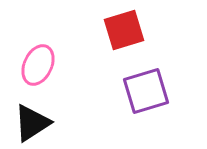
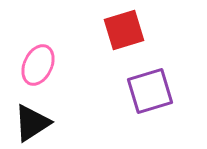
purple square: moved 4 px right
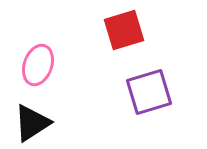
pink ellipse: rotated 6 degrees counterclockwise
purple square: moved 1 px left, 1 px down
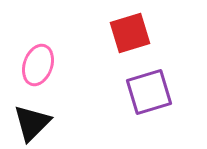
red square: moved 6 px right, 3 px down
black triangle: rotated 12 degrees counterclockwise
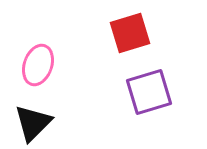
black triangle: moved 1 px right
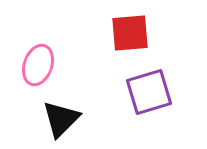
red square: rotated 12 degrees clockwise
black triangle: moved 28 px right, 4 px up
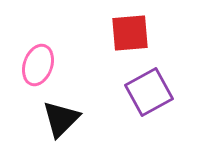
purple square: rotated 12 degrees counterclockwise
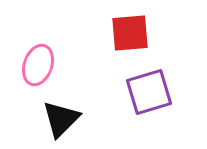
purple square: rotated 12 degrees clockwise
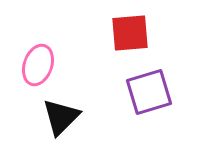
black triangle: moved 2 px up
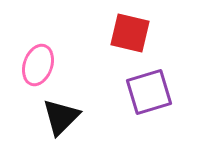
red square: rotated 18 degrees clockwise
